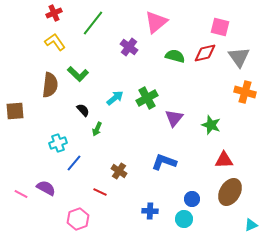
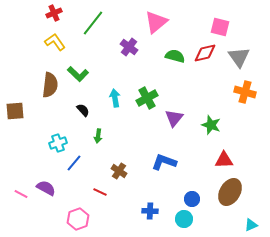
cyan arrow: rotated 60 degrees counterclockwise
green arrow: moved 1 px right, 7 px down; rotated 16 degrees counterclockwise
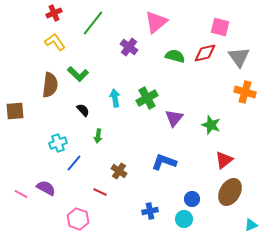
red triangle: rotated 36 degrees counterclockwise
blue cross: rotated 14 degrees counterclockwise
pink hexagon: rotated 20 degrees counterclockwise
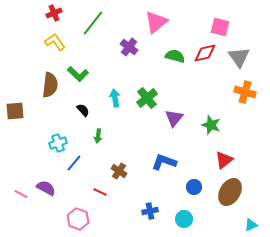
green cross: rotated 10 degrees counterclockwise
blue circle: moved 2 px right, 12 px up
